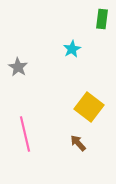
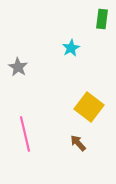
cyan star: moved 1 px left, 1 px up
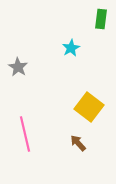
green rectangle: moved 1 px left
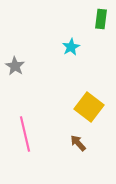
cyan star: moved 1 px up
gray star: moved 3 px left, 1 px up
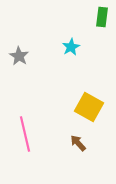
green rectangle: moved 1 px right, 2 px up
gray star: moved 4 px right, 10 px up
yellow square: rotated 8 degrees counterclockwise
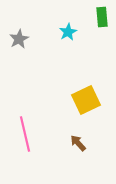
green rectangle: rotated 12 degrees counterclockwise
cyan star: moved 3 px left, 15 px up
gray star: moved 17 px up; rotated 12 degrees clockwise
yellow square: moved 3 px left, 7 px up; rotated 36 degrees clockwise
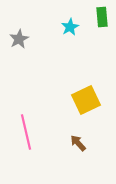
cyan star: moved 2 px right, 5 px up
pink line: moved 1 px right, 2 px up
